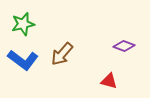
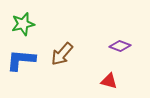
purple diamond: moved 4 px left
blue L-shape: moved 2 px left; rotated 148 degrees clockwise
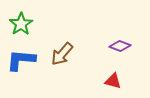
green star: moved 2 px left; rotated 20 degrees counterclockwise
red triangle: moved 4 px right
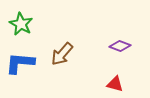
green star: rotated 10 degrees counterclockwise
blue L-shape: moved 1 px left, 3 px down
red triangle: moved 2 px right, 3 px down
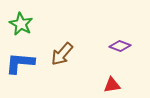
red triangle: moved 3 px left, 1 px down; rotated 24 degrees counterclockwise
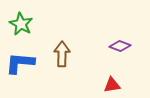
brown arrow: rotated 140 degrees clockwise
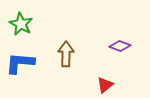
brown arrow: moved 4 px right
red triangle: moved 7 px left; rotated 30 degrees counterclockwise
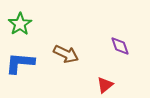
green star: moved 1 px left; rotated 10 degrees clockwise
purple diamond: rotated 50 degrees clockwise
brown arrow: rotated 115 degrees clockwise
